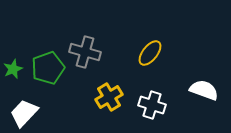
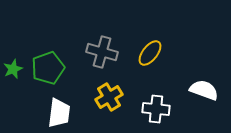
gray cross: moved 17 px right
white cross: moved 4 px right, 4 px down; rotated 12 degrees counterclockwise
white trapezoid: moved 35 px right; rotated 144 degrees clockwise
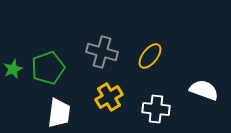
yellow ellipse: moved 3 px down
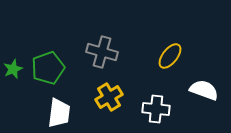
yellow ellipse: moved 20 px right
